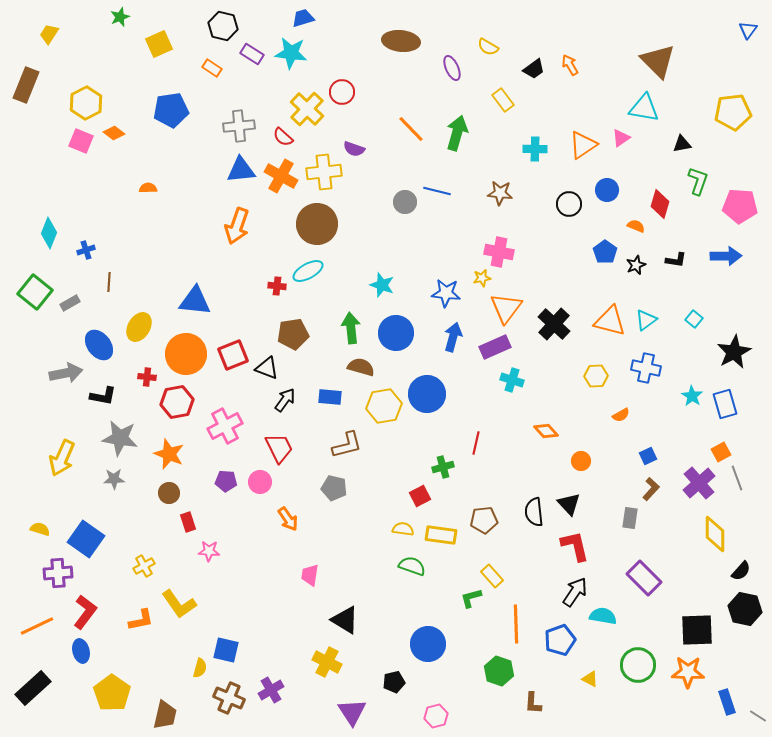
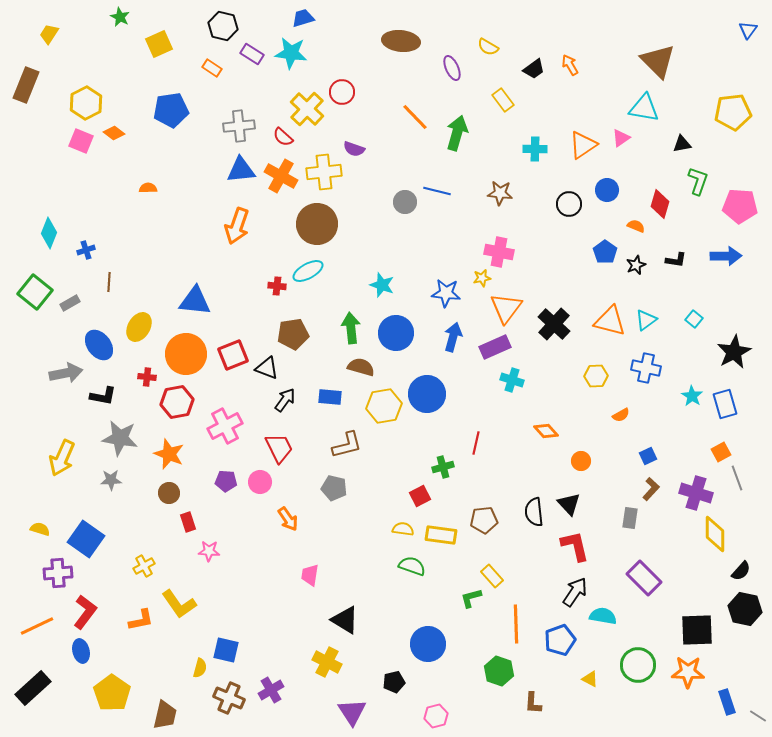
green star at (120, 17): rotated 24 degrees counterclockwise
orange line at (411, 129): moved 4 px right, 12 px up
gray star at (114, 479): moved 3 px left, 1 px down
purple cross at (699, 483): moved 3 px left, 10 px down; rotated 32 degrees counterclockwise
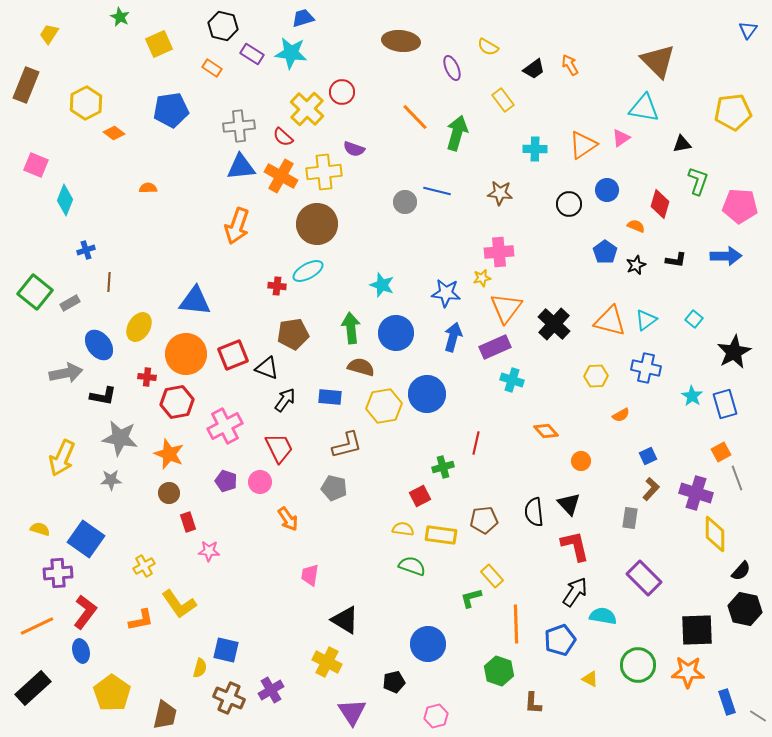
pink square at (81, 141): moved 45 px left, 24 px down
blue triangle at (241, 170): moved 3 px up
cyan diamond at (49, 233): moved 16 px right, 33 px up
pink cross at (499, 252): rotated 16 degrees counterclockwise
purple pentagon at (226, 481): rotated 15 degrees clockwise
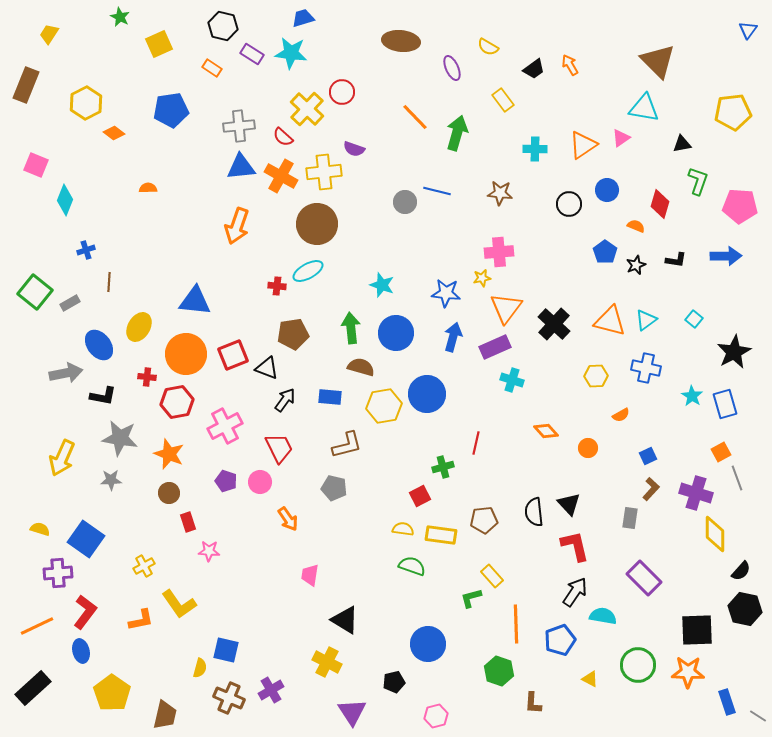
orange circle at (581, 461): moved 7 px right, 13 px up
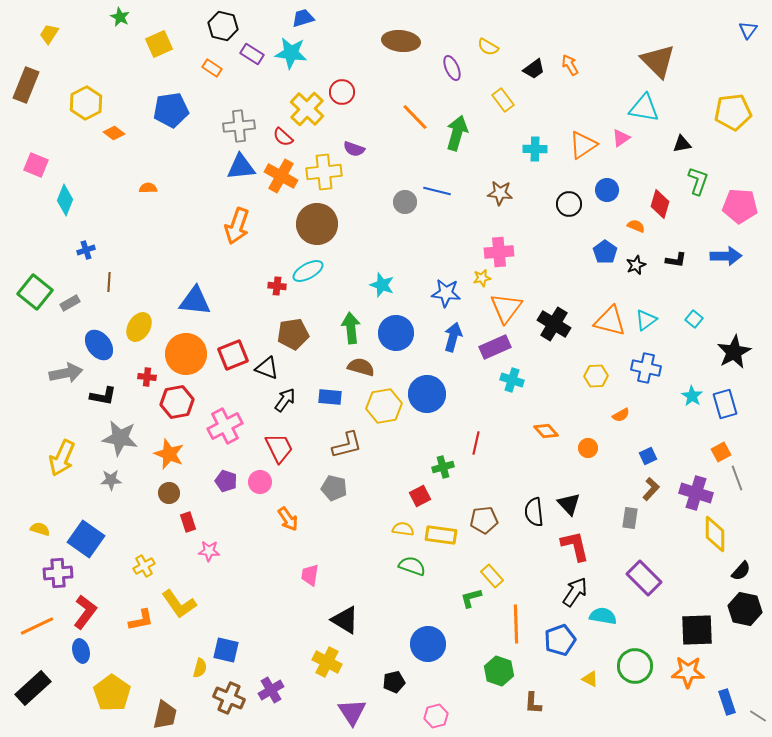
black cross at (554, 324): rotated 12 degrees counterclockwise
green circle at (638, 665): moved 3 px left, 1 px down
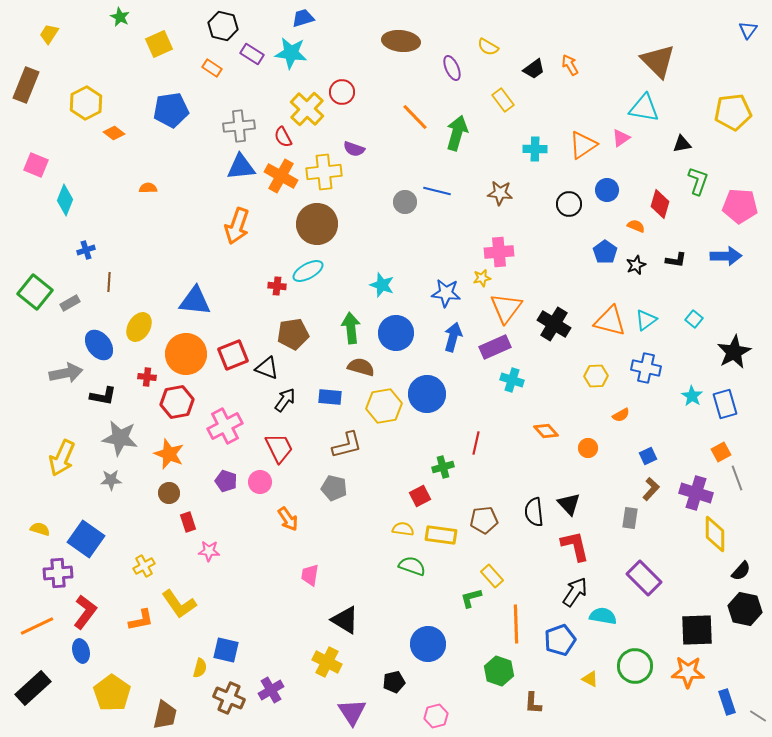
red semicircle at (283, 137): rotated 20 degrees clockwise
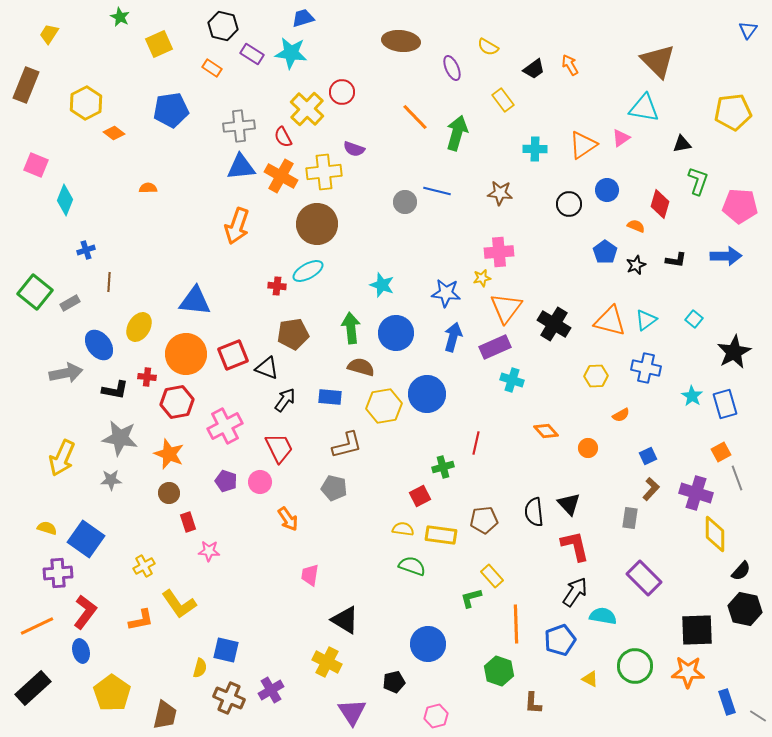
black L-shape at (103, 396): moved 12 px right, 6 px up
yellow semicircle at (40, 529): moved 7 px right, 1 px up
